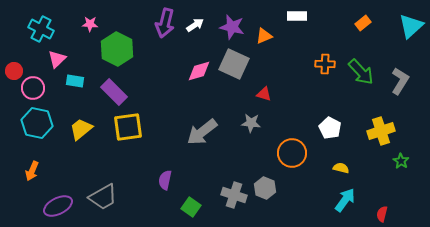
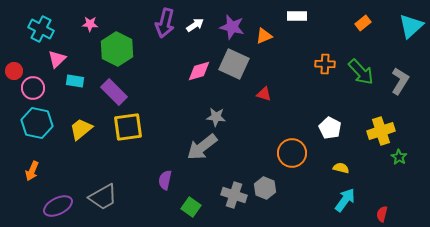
gray star: moved 35 px left, 6 px up
gray arrow: moved 15 px down
green star: moved 2 px left, 4 px up
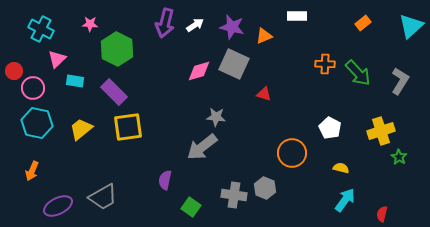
green arrow: moved 3 px left, 1 px down
gray cross: rotated 10 degrees counterclockwise
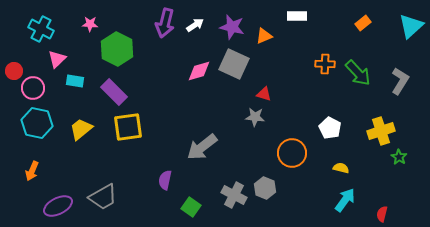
gray star: moved 39 px right
gray cross: rotated 20 degrees clockwise
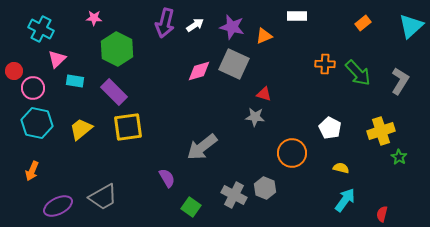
pink star: moved 4 px right, 6 px up
purple semicircle: moved 2 px right, 2 px up; rotated 138 degrees clockwise
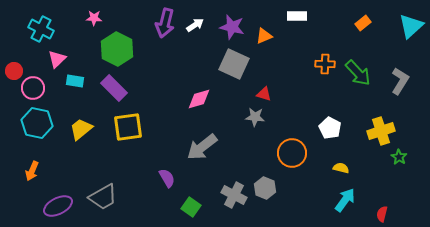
pink diamond: moved 28 px down
purple rectangle: moved 4 px up
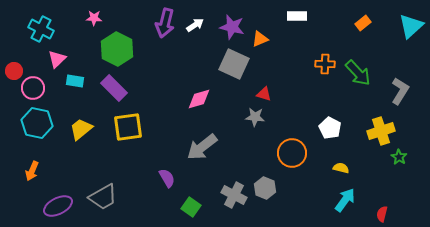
orange triangle: moved 4 px left, 3 px down
gray L-shape: moved 10 px down
